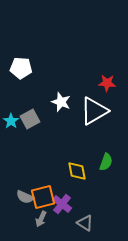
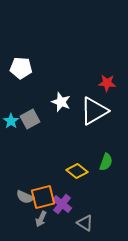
yellow diamond: rotated 40 degrees counterclockwise
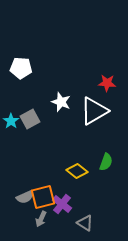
gray semicircle: rotated 48 degrees counterclockwise
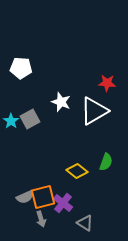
purple cross: moved 1 px right, 1 px up
gray arrow: rotated 42 degrees counterclockwise
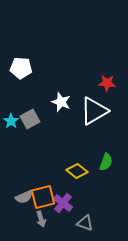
gray semicircle: moved 1 px left
gray triangle: rotated 12 degrees counterclockwise
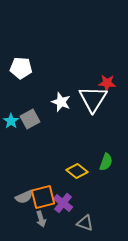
white triangle: moved 1 px left, 12 px up; rotated 28 degrees counterclockwise
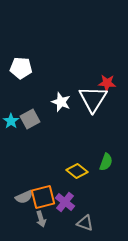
purple cross: moved 2 px right, 1 px up
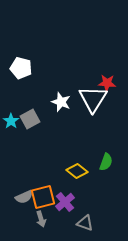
white pentagon: rotated 10 degrees clockwise
purple cross: rotated 12 degrees clockwise
